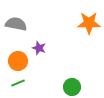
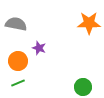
green circle: moved 11 px right
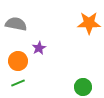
purple star: rotated 24 degrees clockwise
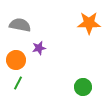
gray semicircle: moved 4 px right, 1 px down
purple star: rotated 16 degrees clockwise
orange circle: moved 2 px left, 1 px up
green line: rotated 40 degrees counterclockwise
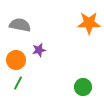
purple star: moved 2 px down
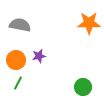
purple star: moved 6 px down
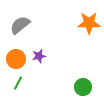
gray semicircle: rotated 50 degrees counterclockwise
orange circle: moved 1 px up
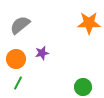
purple star: moved 3 px right, 3 px up
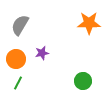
gray semicircle: rotated 20 degrees counterclockwise
green circle: moved 6 px up
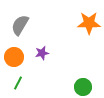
orange circle: moved 2 px left, 2 px up
green circle: moved 6 px down
